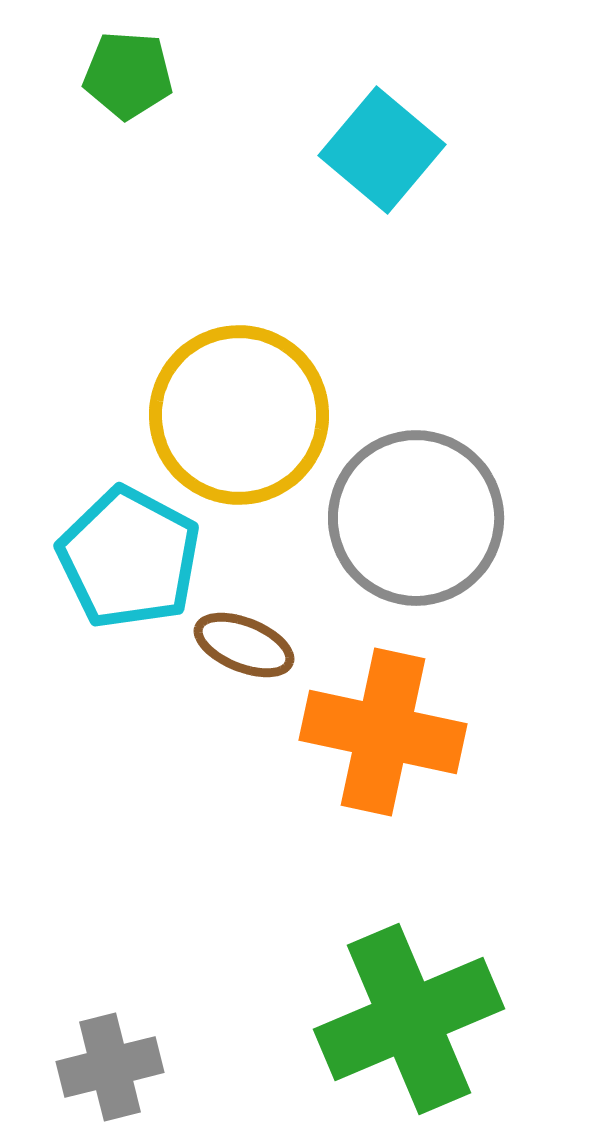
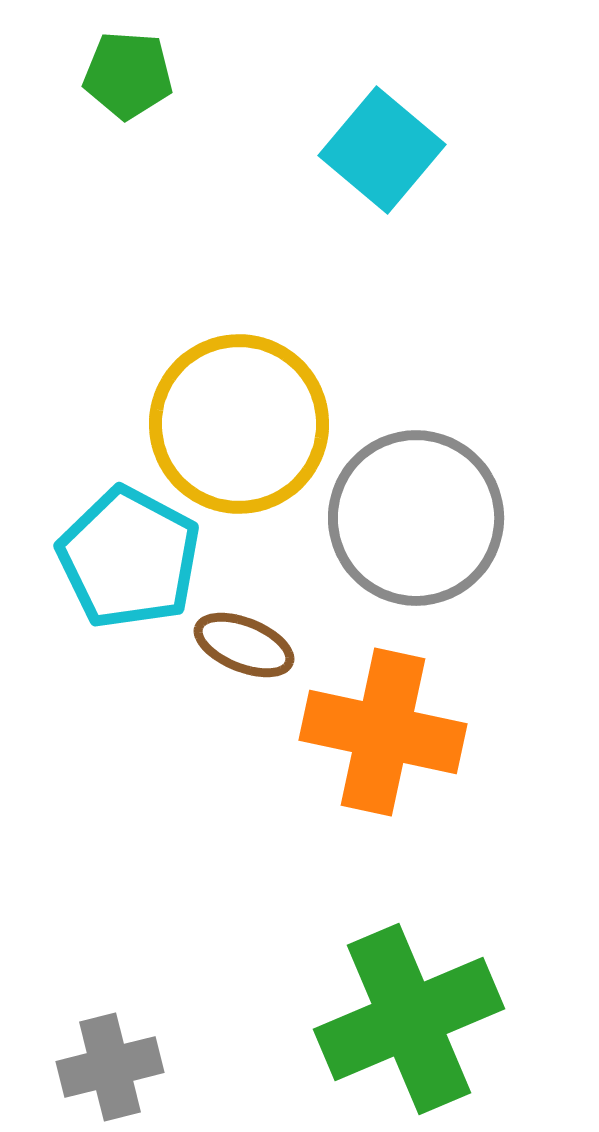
yellow circle: moved 9 px down
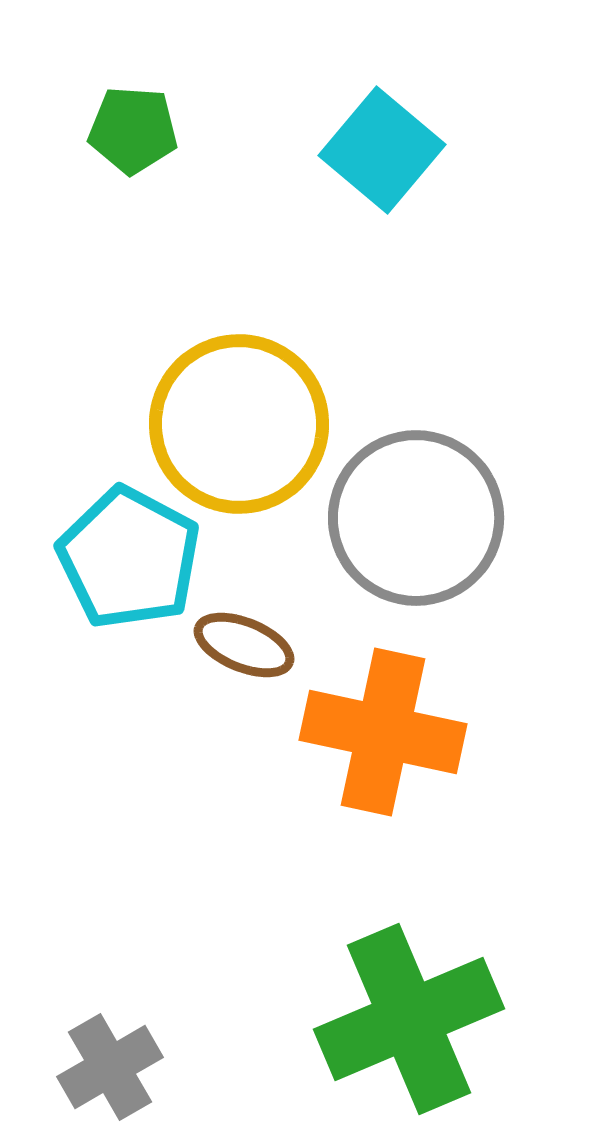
green pentagon: moved 5 px right, 55 px down
gray cross: rotated 16 degrees counterclockwise
